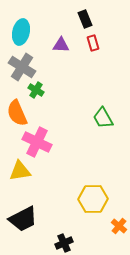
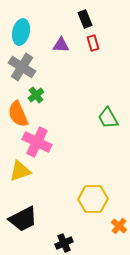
green cross: moved 5 px down; rotated 21 degrees clockwise
orange semicircle: moved 1 px right, 1 px down
green trapezoid: moved 5 px right
yellow triangle: rotated 10 degrees counterclockwise
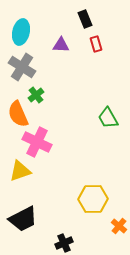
red rectangle: moved 3 px right, 1 px down
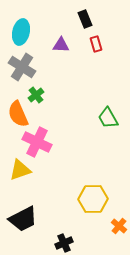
yellow triangle: moved 1 px up
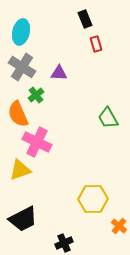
purple triangle: moved 2 px left, 28 px down
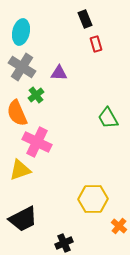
orange semicircle: moved 1 px left, 1 px up
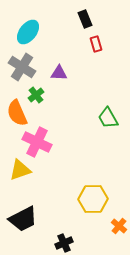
cyan ellipse: moved 7 px right; rotated 25 degrees clockwise
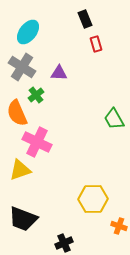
green trapezoid: moved 6 px right, 1 px down
black trapezoid: rotated 48 degrees clockwise
orange cross: rotated 21 degrees counterclockwise
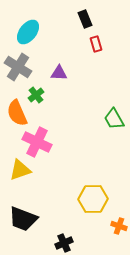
gray cross: moved 4 px left
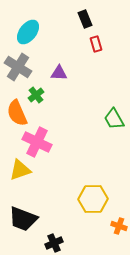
black cross: moved 10 px left
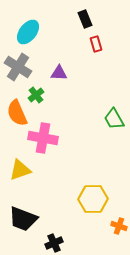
pink cross: moved 6 px right, 4 px up; rotated 16 degrees counterclockwise
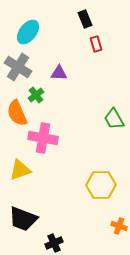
yellow hexagon: moved 8 px right, 14 px up
